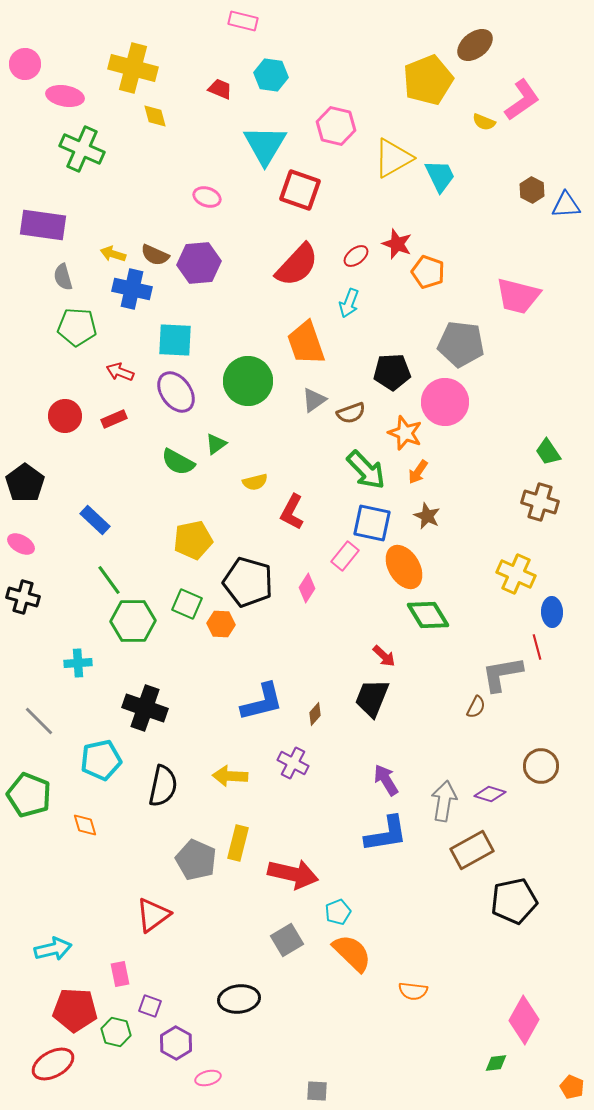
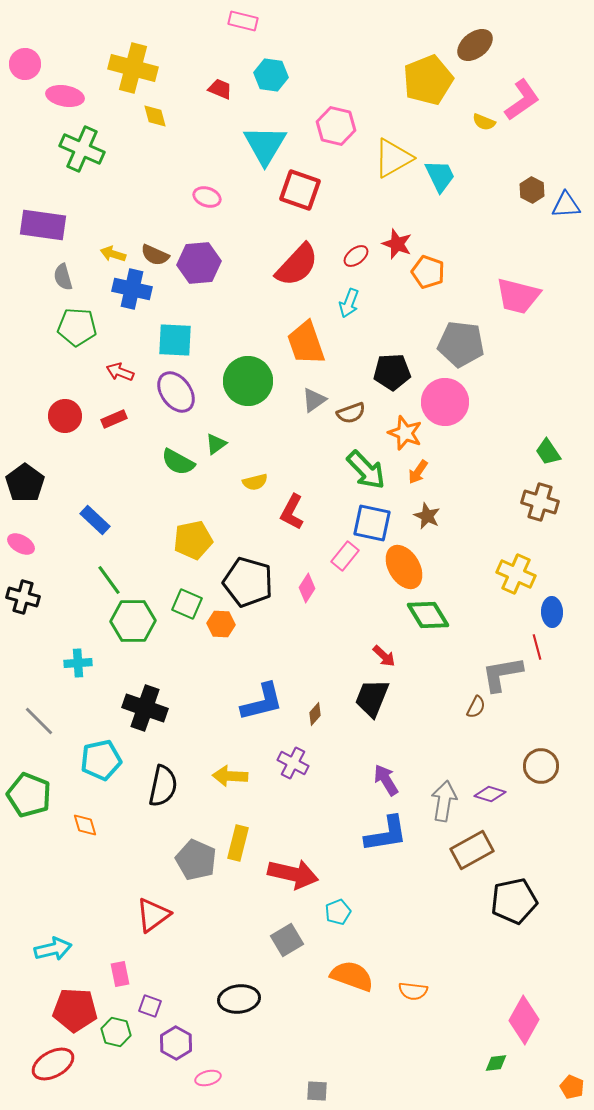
orange semicircle at (352, 953): moved 23 px down; rotated 24 degrees counterclockwise
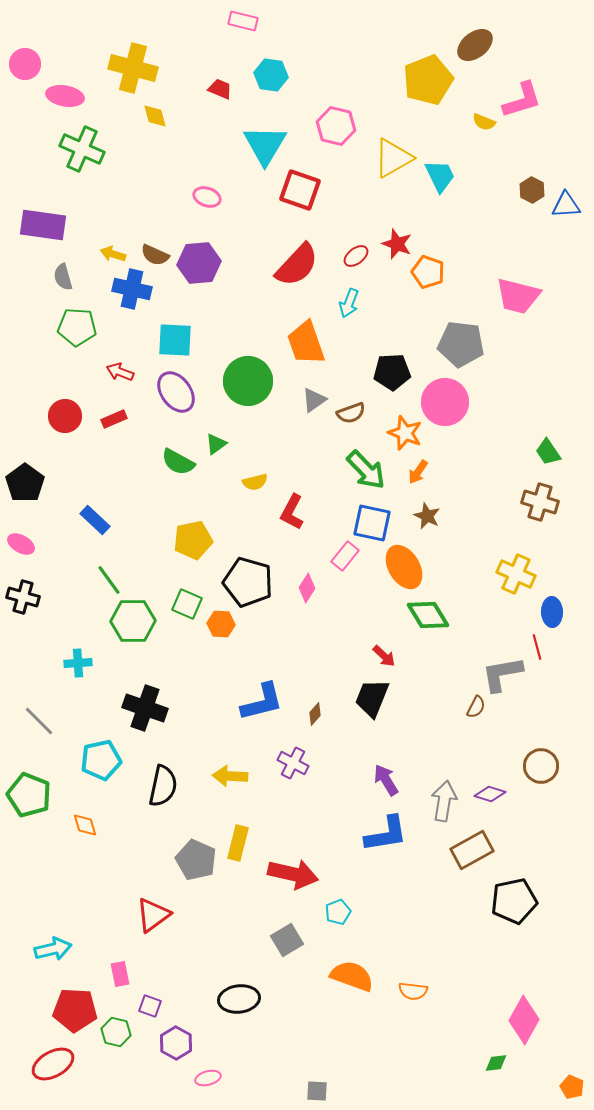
pink L-shape at (522, 100): rotated 18 degrees clockwise
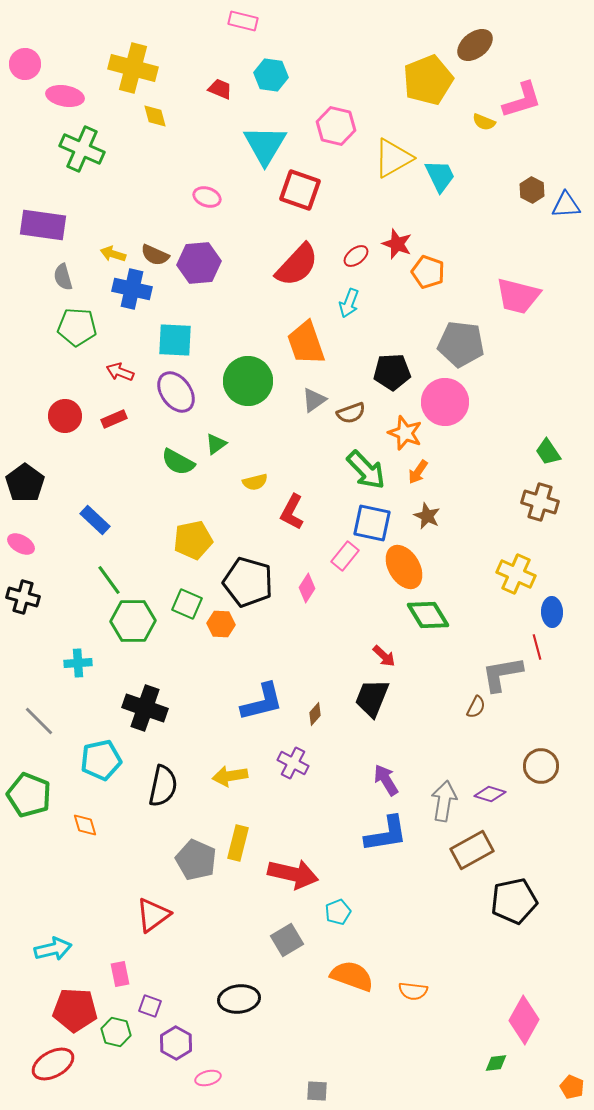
yellow arrow at (230, 776): rotated 12 degrees counterclockwise
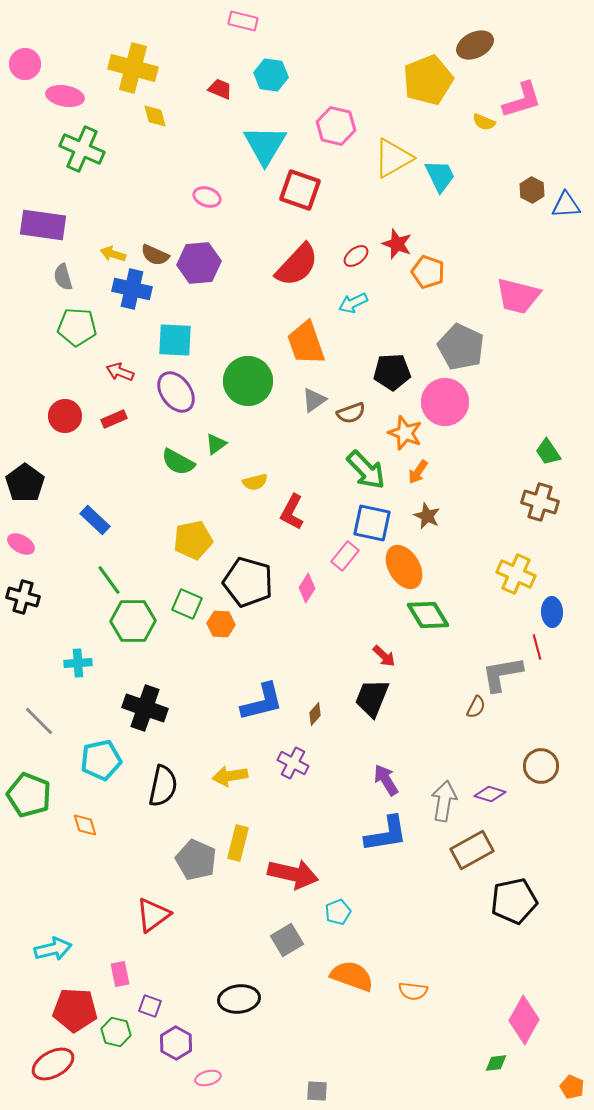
brown ellipse at (475, 45): rotated 12 degrees clockwise
cyan arrow at (349, 303): moved 4 px right; rotated 44 degrees clockwise
gray pentagon at (461, 344): moved 3 px down; rotated 18 degrees clockwise
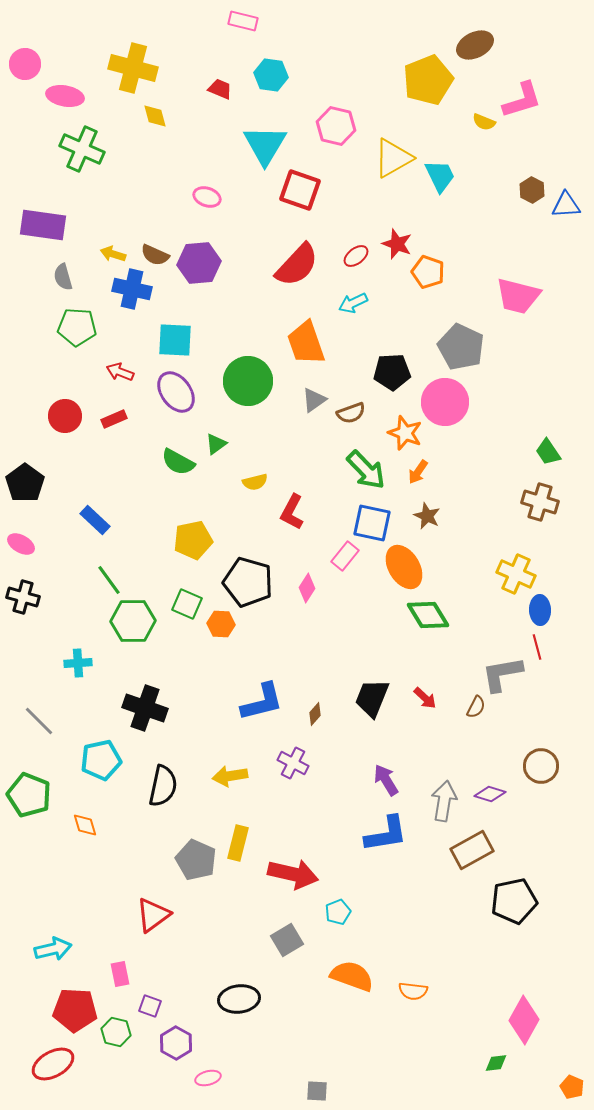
blue ellipse at (552, 612): moved 12 px left, 2 px up
red arrow at (384, 656): moved 41 px right, 42 px down
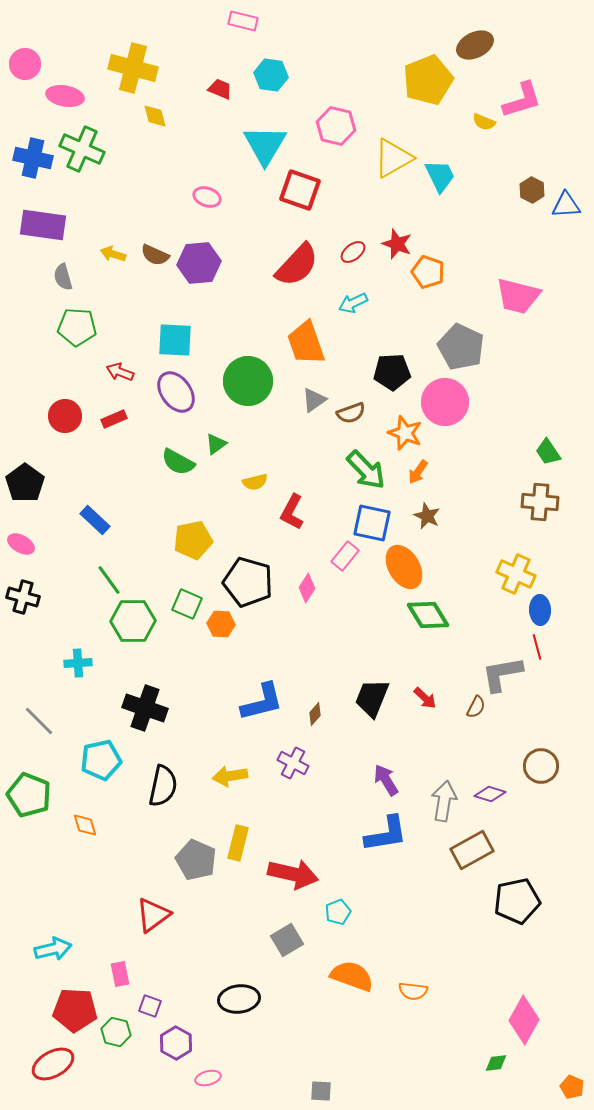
red ellipse at (356, 256): moved 3 px left, 4 px up
blue cross at (132, 289): moved 99 px left, 131 px up
brown cross at (540, 502): rotated 12 degrees counterclockwise
black pentagon at (514, 901): moved 3 px right
gray square at (317, 1091): moved 4 px right
